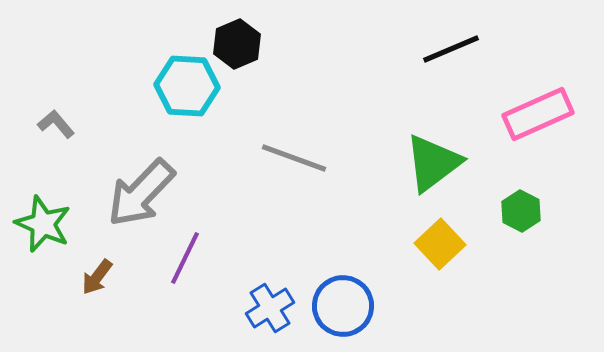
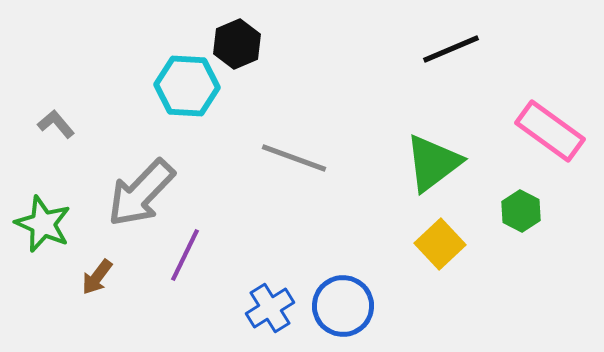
pink rectangle: moved 12 px right, 17 px down; rotated 60 degrees clockwise
purple line: moved 3 px up
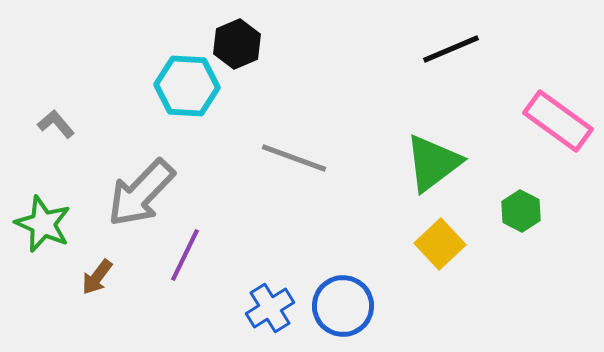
pink rectangle: moved 8 px right, 10 px up
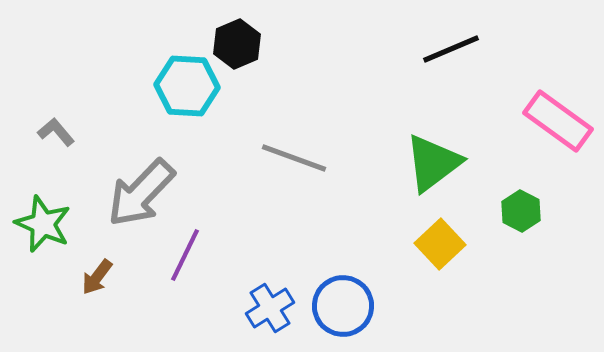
gray L-shape: moved 8 px down
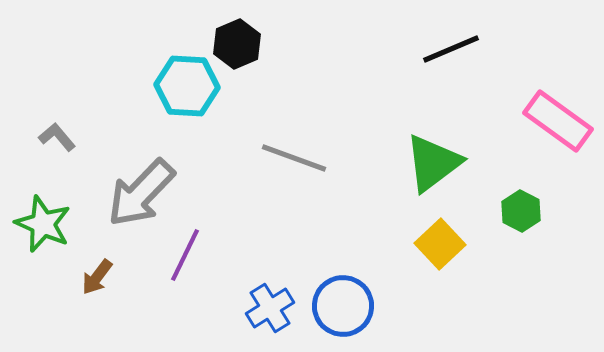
gray L-shape: moved 1 px right, 5 px down
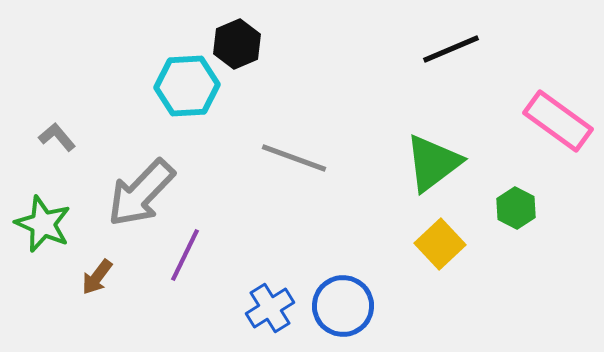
cyan hexagon: rotated 6 degrees counterclockwise
green hexagon: moved 5 px left, 3 px up
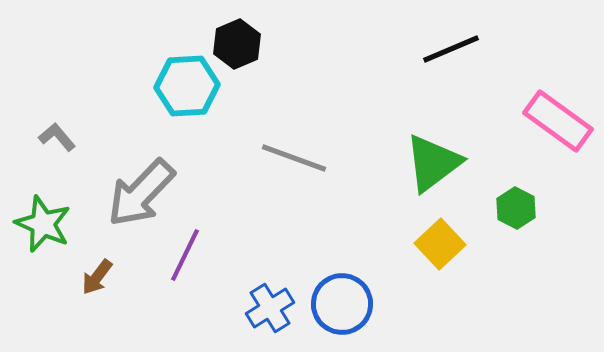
blue circle: moved 1 px left, 2 px up
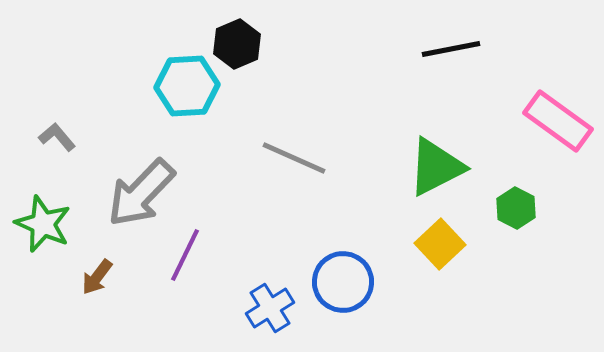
black line: rotated 12 degrees clockwise
gray line: rotated 4 degrees clockwise
green triangle: moved 3 px right, 4 px down; rotated 10 degrees clockwise
blue circle: moved 1 px right, 22 px up
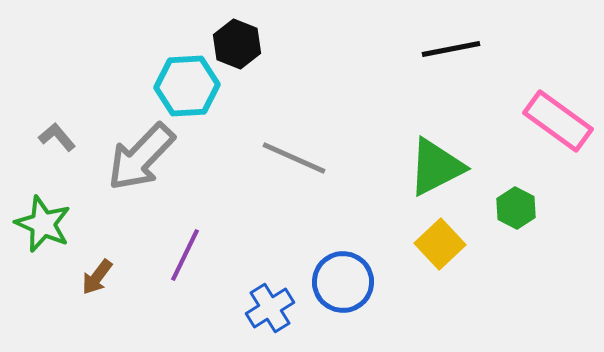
black hexagon: rotated 15 degrees counterclockwise
gray arrow: moved 36 px up
